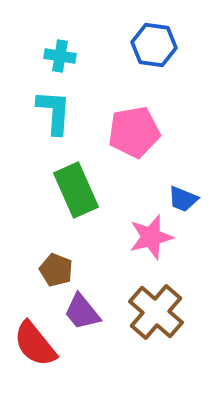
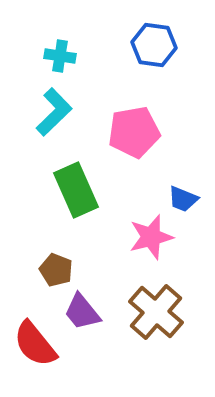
cyan L-shape: rotated 42 degrees clockwise
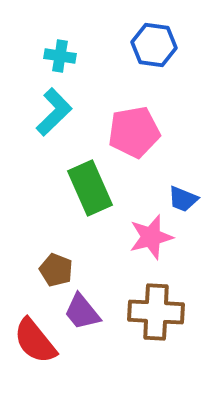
green rectangle: moved 14 px right, 2 px up
brown cross: rotated 38 degrees counterclockwise
red semicircle: moved 3 px up
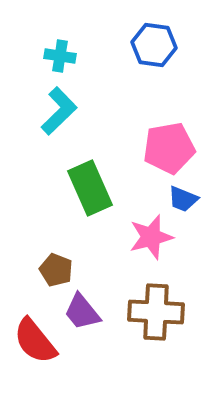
cyan L-shape: moved 5 px right, 1 px up
pink pentagon: moved 35 px right, 16 px down
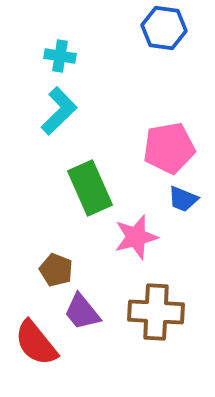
blue hexagon: moved 10 px right, 17 px up
pink star: moved 15 px left
red semicircle: moved 1 px right, 2 px down
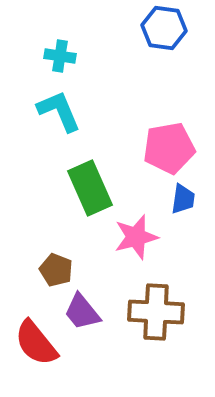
cyan L-shape: rotated 69 degrees counterclockwise
blue trapezoid: rotated 104 degrees counterclockwise
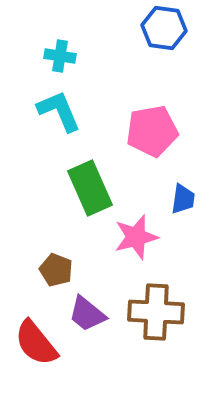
pink pentagon: moved 17 px left, 17 px up
purple trapezoid: moved 5 px right, 2 px down; rotated 12 degrees counterclockwise
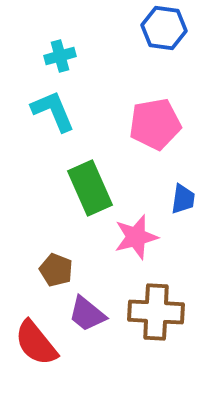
cyan cross: rotated 24 degrees counterclockwise
cyan L-shape: moved 6 px left
pink pentagon: moved 3 px right, 7 px up
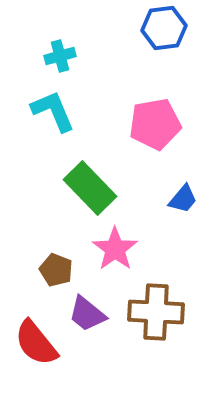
blue hexagon: rotated 15 degrees counterclockwise
green rectangle: rotated 20 degrees counterclockwise
blue trapezoid: rotated 32 degrees clockwise
pink star: moved 21 px left, 12 px down; rotated 21 degrees counterclockwise
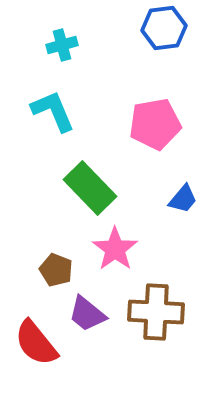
cyan cross: moved 2 px right, 11 px up
